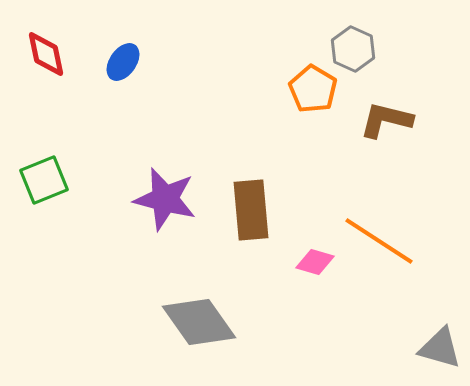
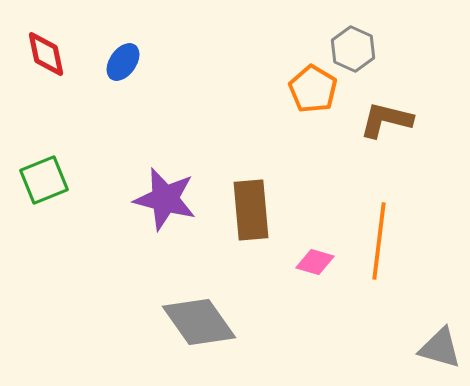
orange line: rotated 64 degrees clockwise
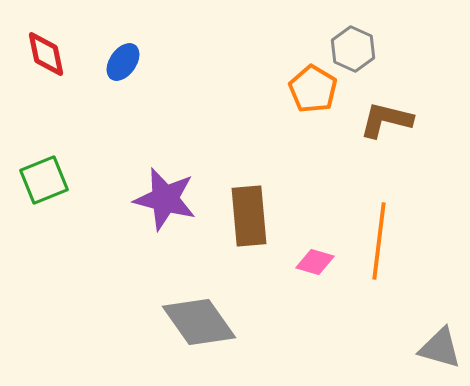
brown rectangle: moved 2 px left, 6 px down
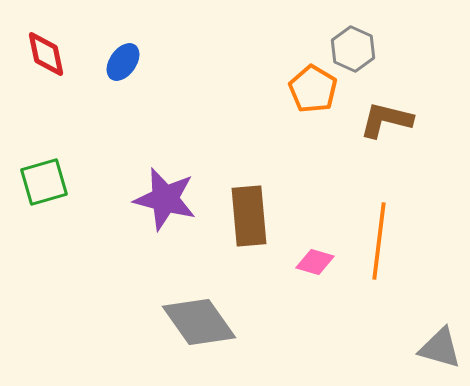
green square: moved 2 px down; rotated 6 degrees clockwise
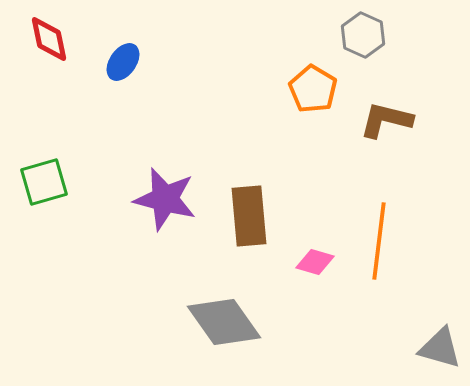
gray hexagon: moved 10 px right, 14 px up
red diamond: moved 3 px right, 15 px up
gray diamond: moved 25 px right
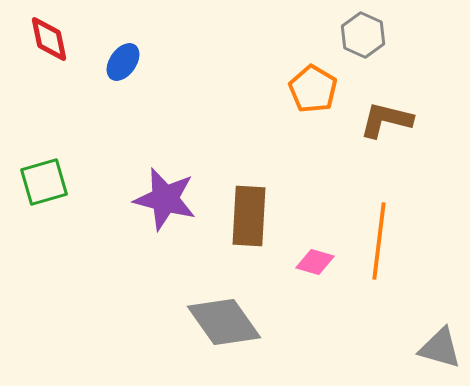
brown rectangle: rotated 8 degrees clockwise
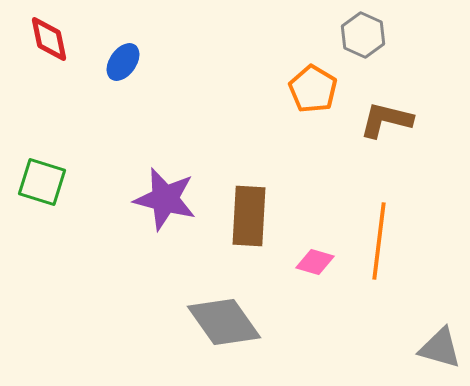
green square: moved 2 px left; rotated 33 degrees clockwise
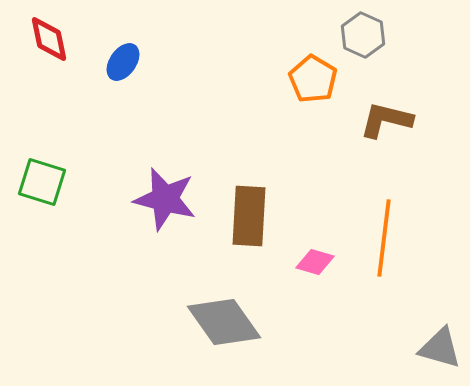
orange pentagon: moved 10 px up
orange line: moved 5 px right, 3 px up
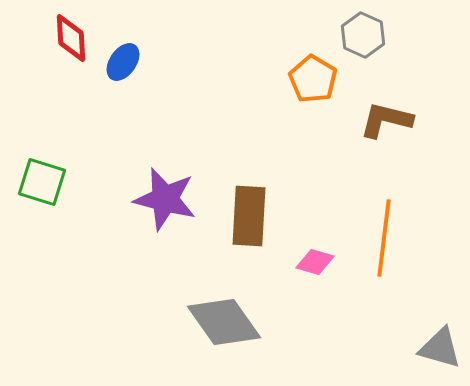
red diamond: moved 22 px right, 1 px up; rotated 9 degrees clockwise
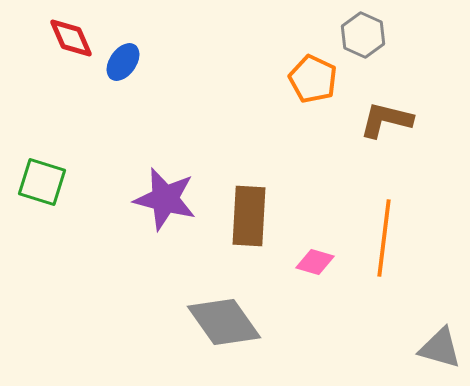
red diamond: rotated 21 degrees counterclockwise
orange pentagon: rotated 6 degrees counterclockwise
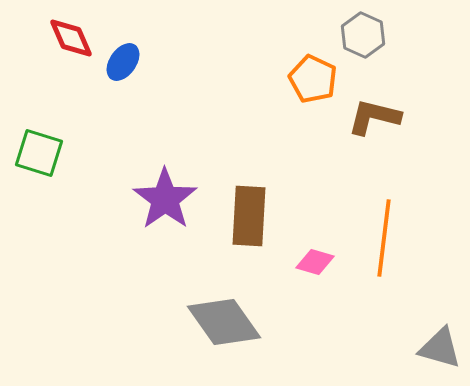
brown L-shape: moved 12 px left, 3 px up
green square: moved 3 px left, 29 px up
purple star: rotated 22 degrees clockwise
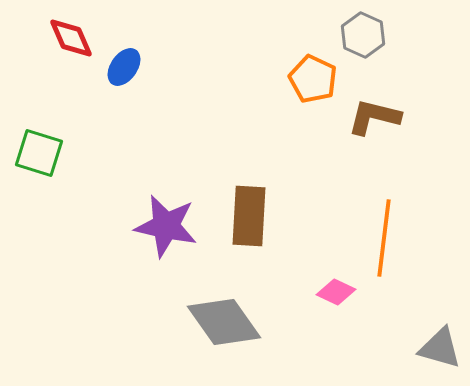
blue ellipse: moved 1 px right, 5 px down
purple star: moved 1 px right, 27 px down; rotated 24 degrees counterclockwise
pink diamond: moved 21 px right, 30 px down; rotated 9 degrees clockwise
